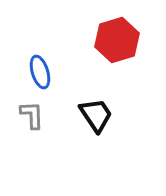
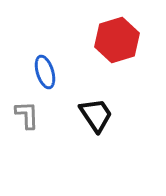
blue ellipse: moved 5 px right
gray L-shape: moved 5 px left
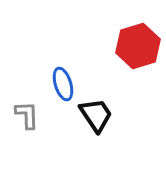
red hexagon: moved 21 px right, 6 px down
blue ellipse: moved 18 px right, 12 px down
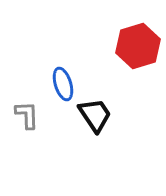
black trapezoid: moved 1 px left
